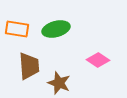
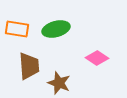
pink diamond: moved 1 px left, 2 px up
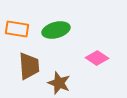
green ellipse: moved 1 px down
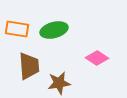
green ellipse: moved 2 px left
brown star: rotated 30 degrees counterclockwise
